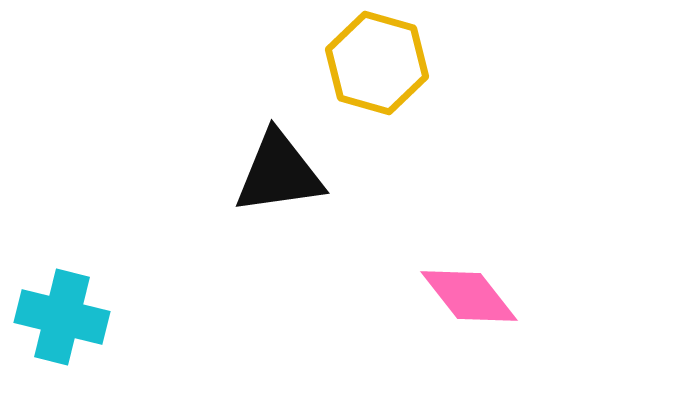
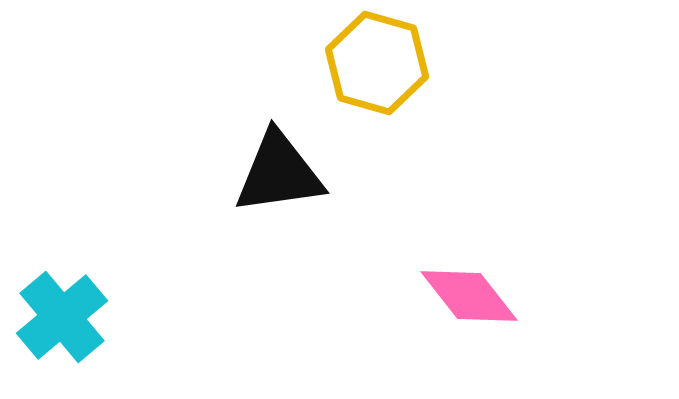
cyan cross: rotated 36 degrees clockwise
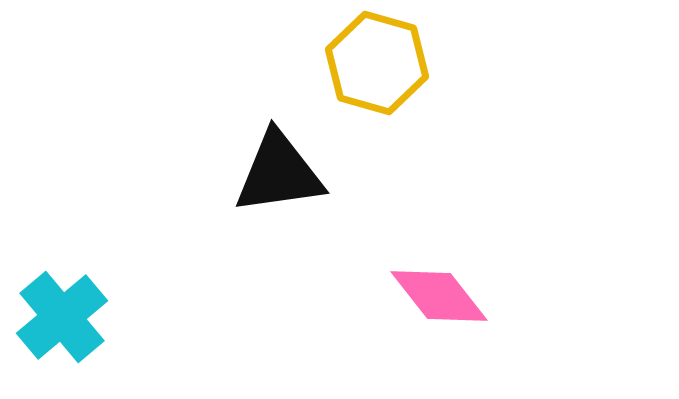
pink diamond: moved 30 px left
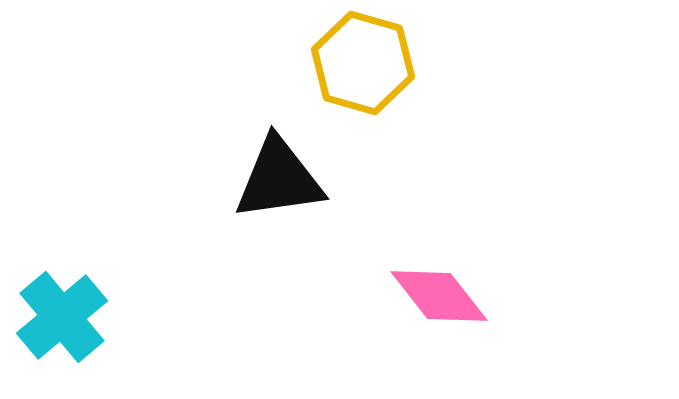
yellow hexagon: moved 14 px left
black triangle: moved 6 px down
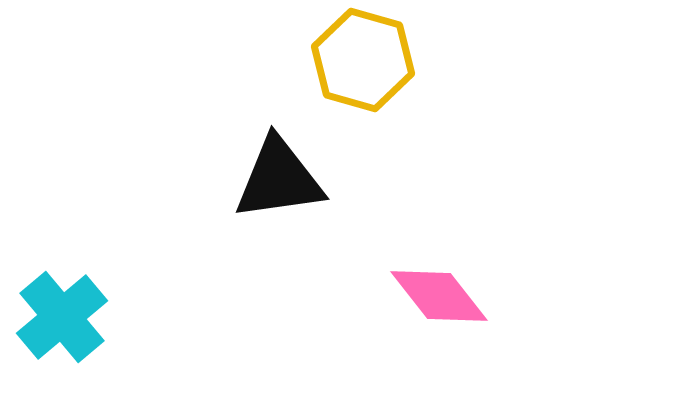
yellow hexagon: moved 3 px up
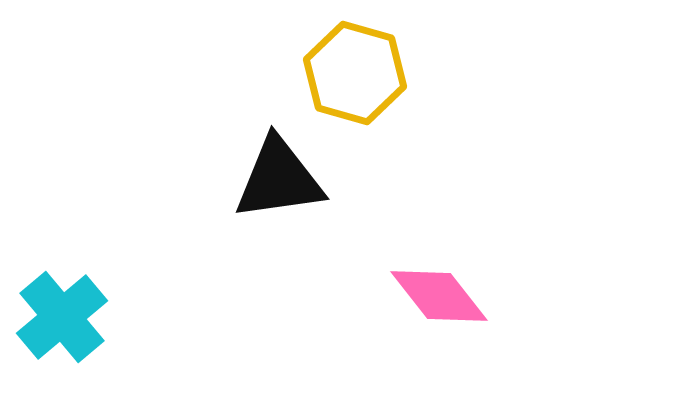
yellow hexagon: moved 8 px left, 13 px down
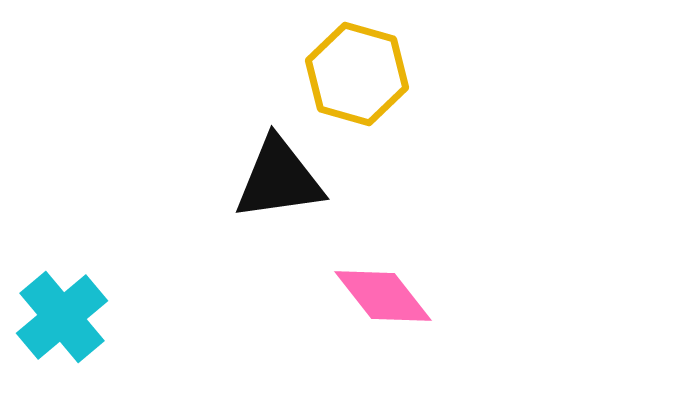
yellow hexagon: moved 2 px right, 1 px down
pink diamond: moved 56 px left
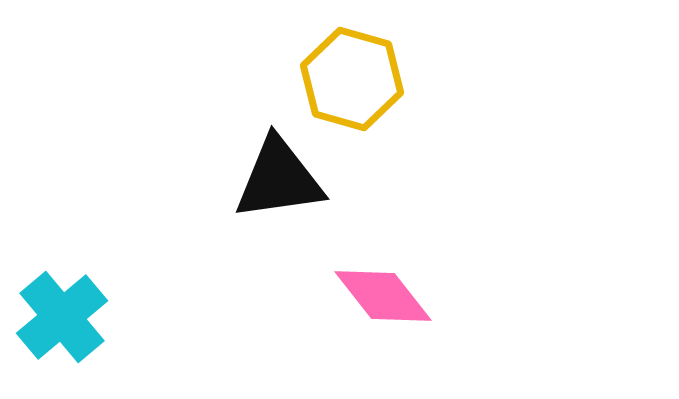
yellow hexagon: moved 5 px left, 5 px down
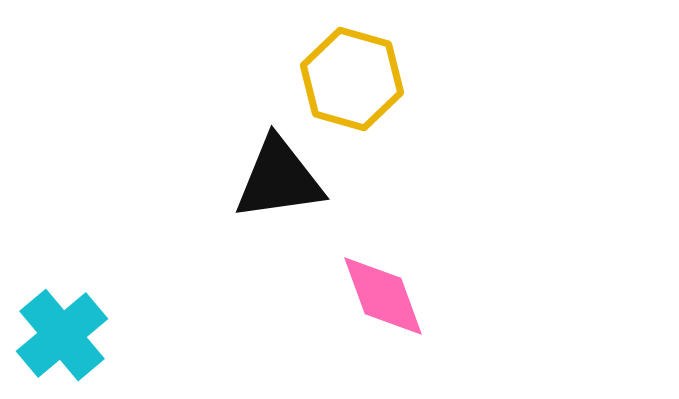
pink diamond: rotated 18 degrees clockwise
cyan cross: moved 18 px down
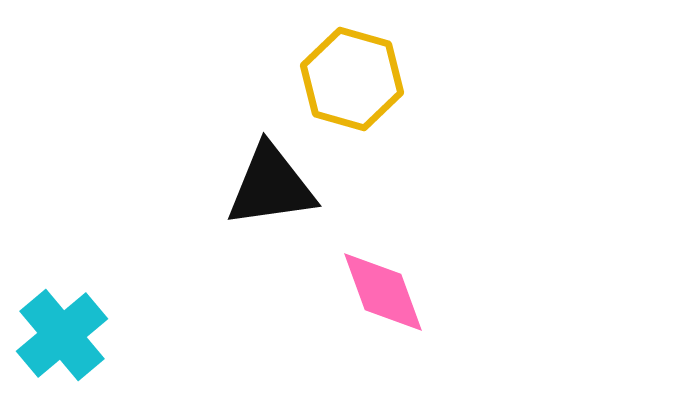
black triangle: moved 8 px left, 7 px down
pink diamond: moved 4 px up
